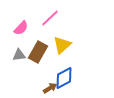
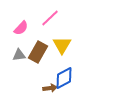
yellow triangle: rotated 18 degrees counterclockwise
brown arrow: rotated 24 degrees clockwise
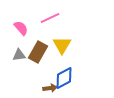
pink line: rotated 18 degrees clockwise
pink semicircle: rotated 84 degrees counterclockwise
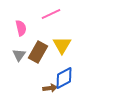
pink line: moved 1 px right, 4 px up
pink semicircle: rotated 28 degrees clockwise
gray triangle: rotated 48 degrees counterclockwise
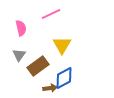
brown rectangle: moved 14 px down; rotated 25 degrees clockwise
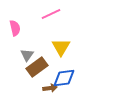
pink semicircle: moved 6 px left
yellow triangle: moved 1 px left, 2 px down
gray triangle: moved 8 px right
brown rectangle: moved 1 px left, 1 px down
blue diamond: rotated 20 degrees clockwise
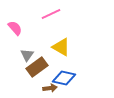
pink semicircle: rotated 28 degrees counterclockwise
yellow triangle: rotated 30 degrees counterclockwise
blue diamond: rotated 20 degrees clockwise
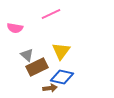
pink semicircle: rotated 140 degrees clockwise
yellow triangle: moved 4 px down; rotated 36 degrees clockwise
gray triangle: rotated 24 degrees counterclockwise
brown rectangle: rotated 10 degrees clockwise
blue diamond: moved 2 px left, 1 px up
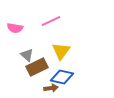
pink line: moved 7 px down
brown arrow: moved 1 px right
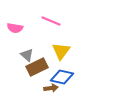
pink line: rotated 48 degrees clockwise
